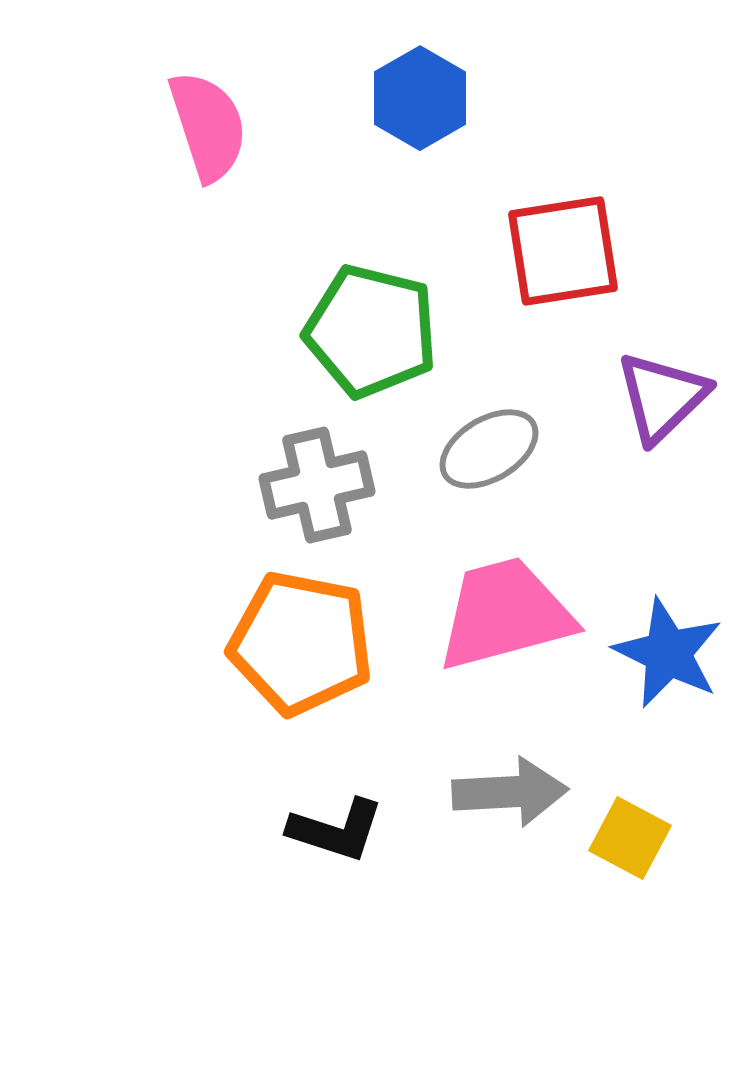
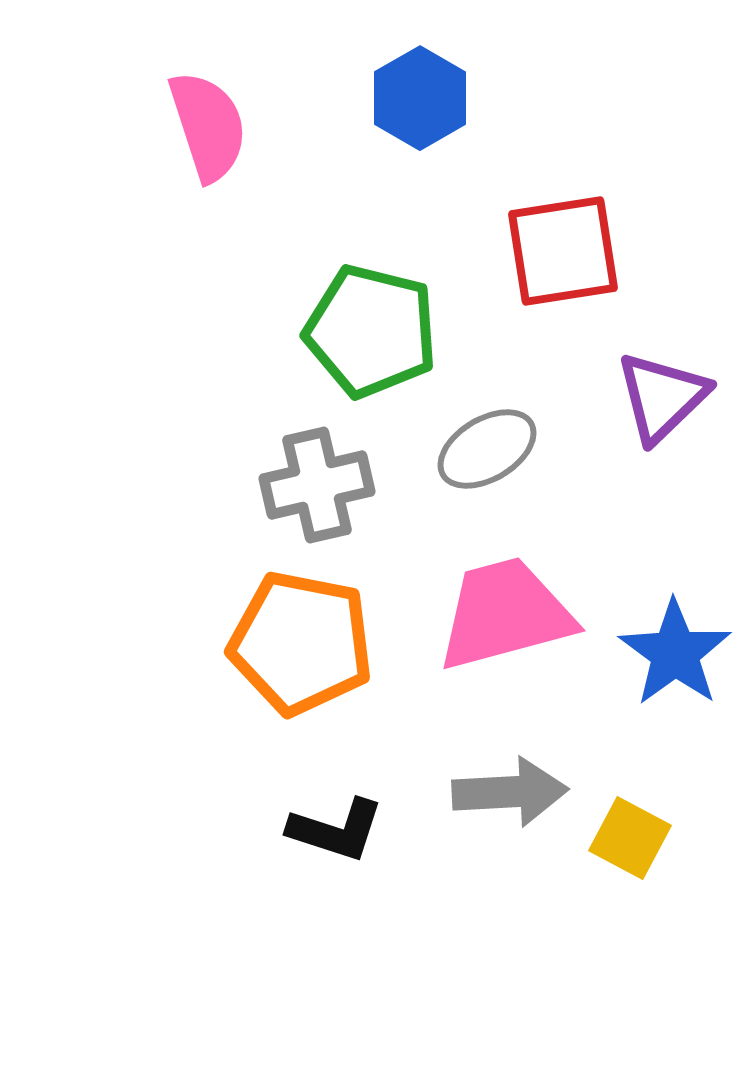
gray ellipse: moved 2 px left
blue star: moved 7 px right; rotated 10 degrees clockwise
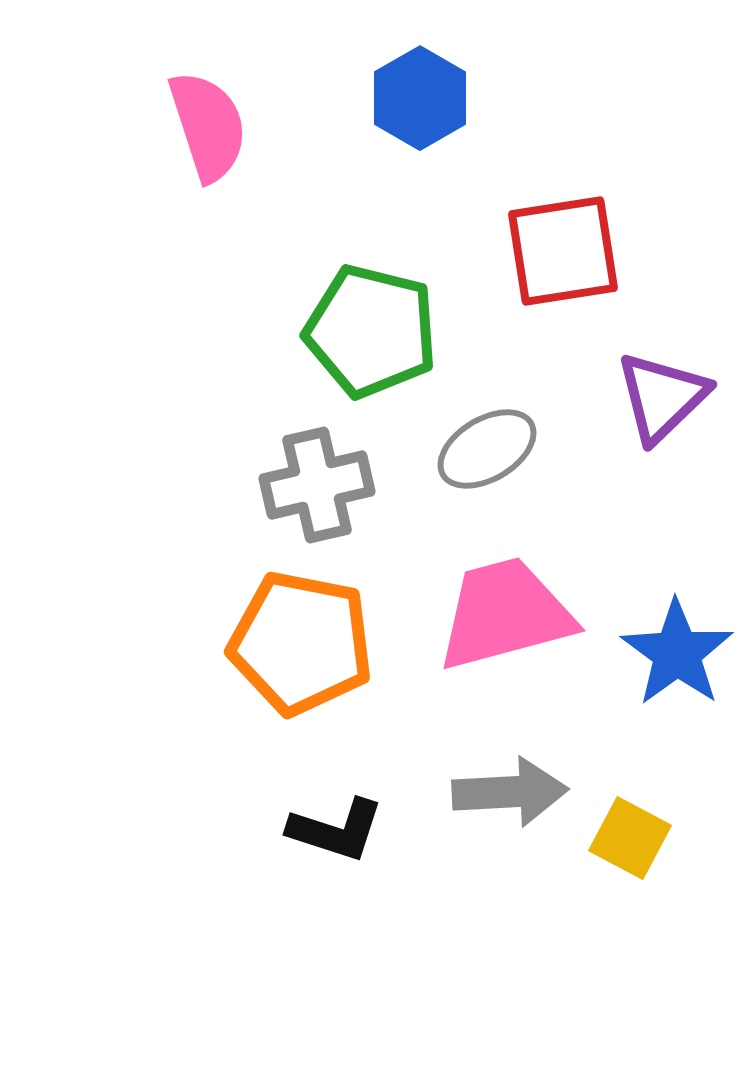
blue star: moved 2 px right
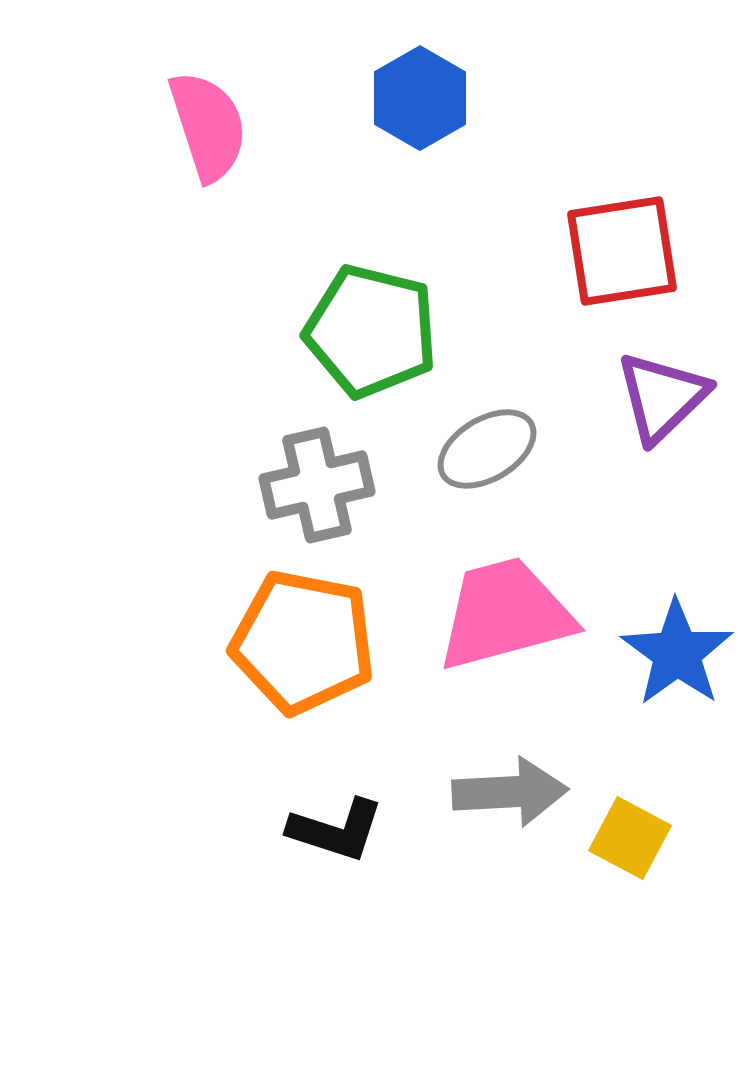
red square: moved 59 px right
orange pentagon: moved 2 px right, 1 px up
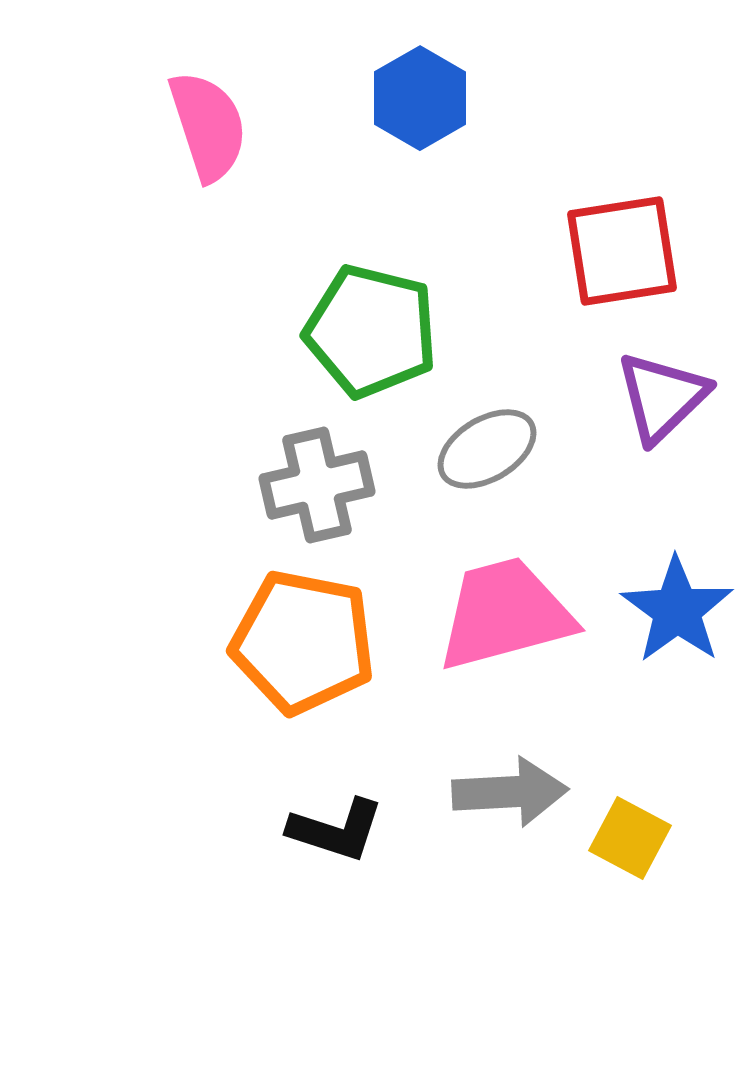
blue star: moved 43 px up
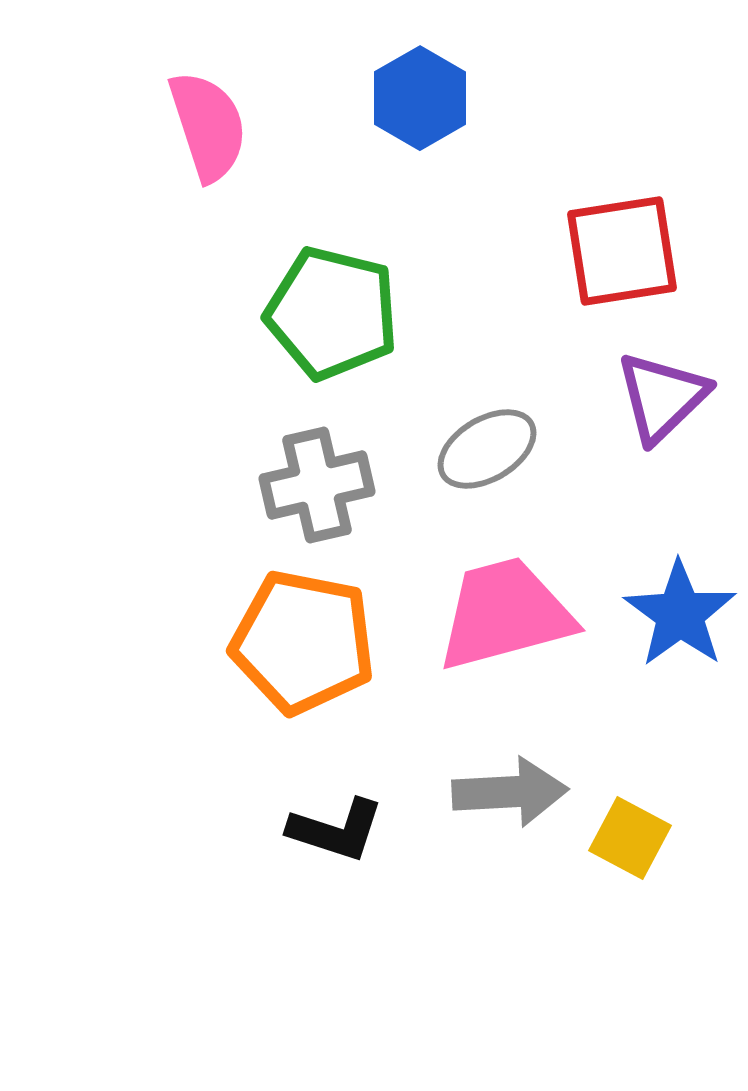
green pentagon: moved 39 px left, 18 px up
blue star: moved 3 px right, 4 px down
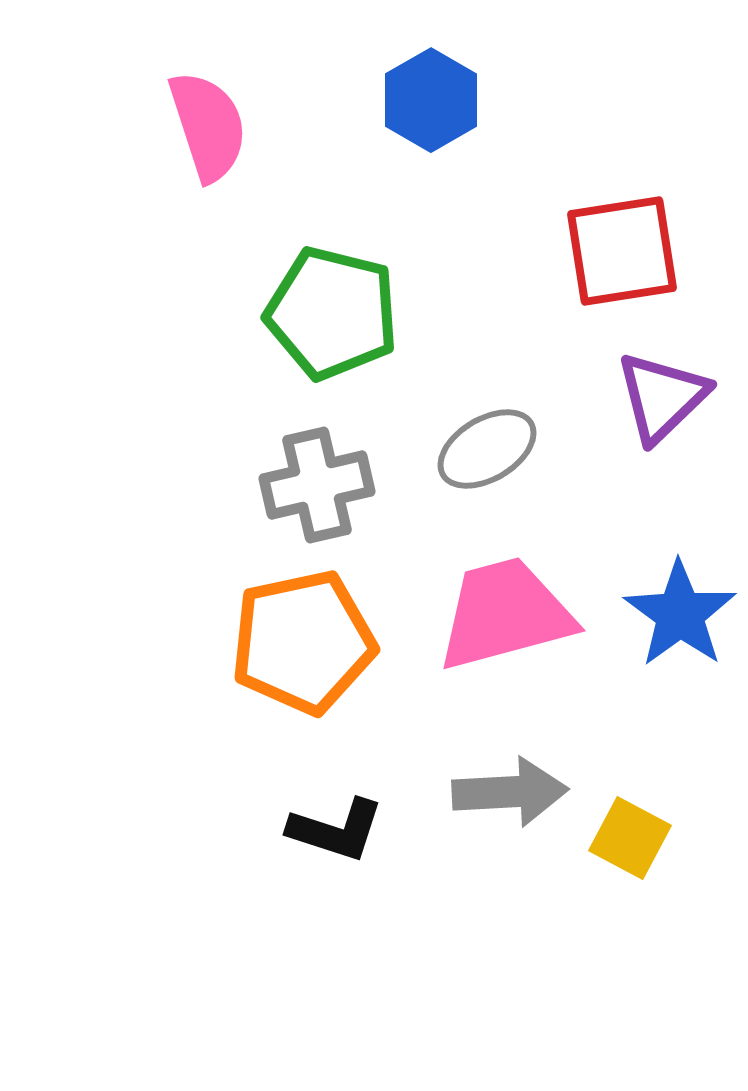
blue hexagon: moved 11 px right, 2 px down
orange pentagon: rotated 23 degrees counterclockwise
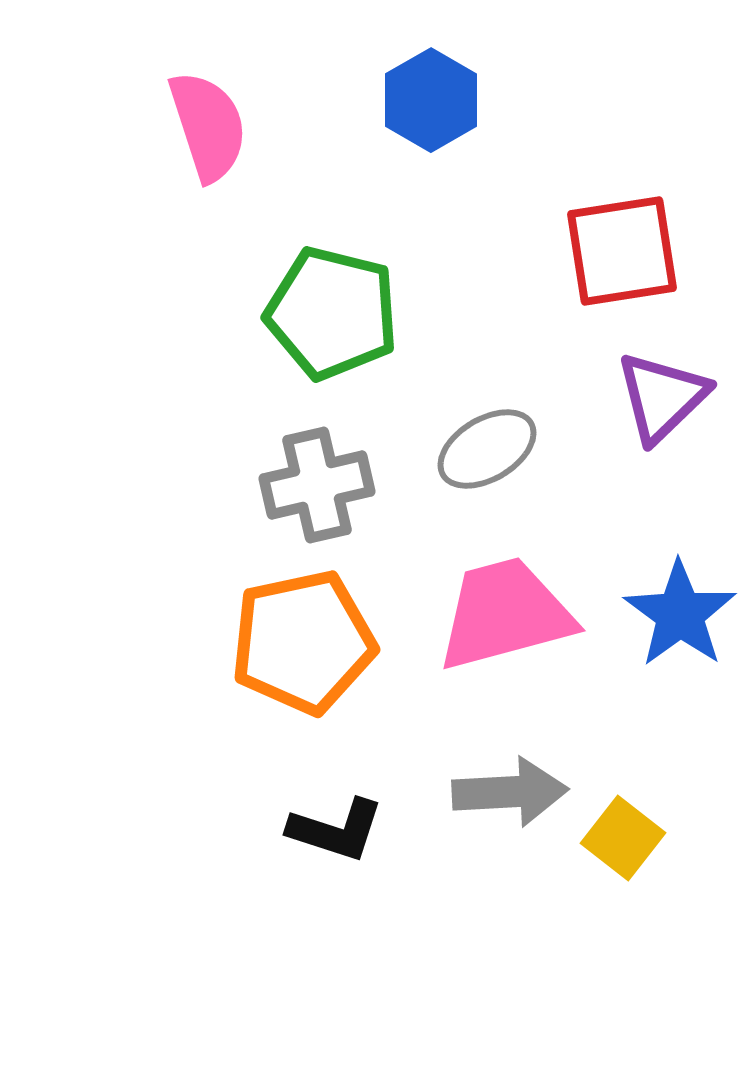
yellow square: moved 7 px left; rotated 10 degrees clockwise
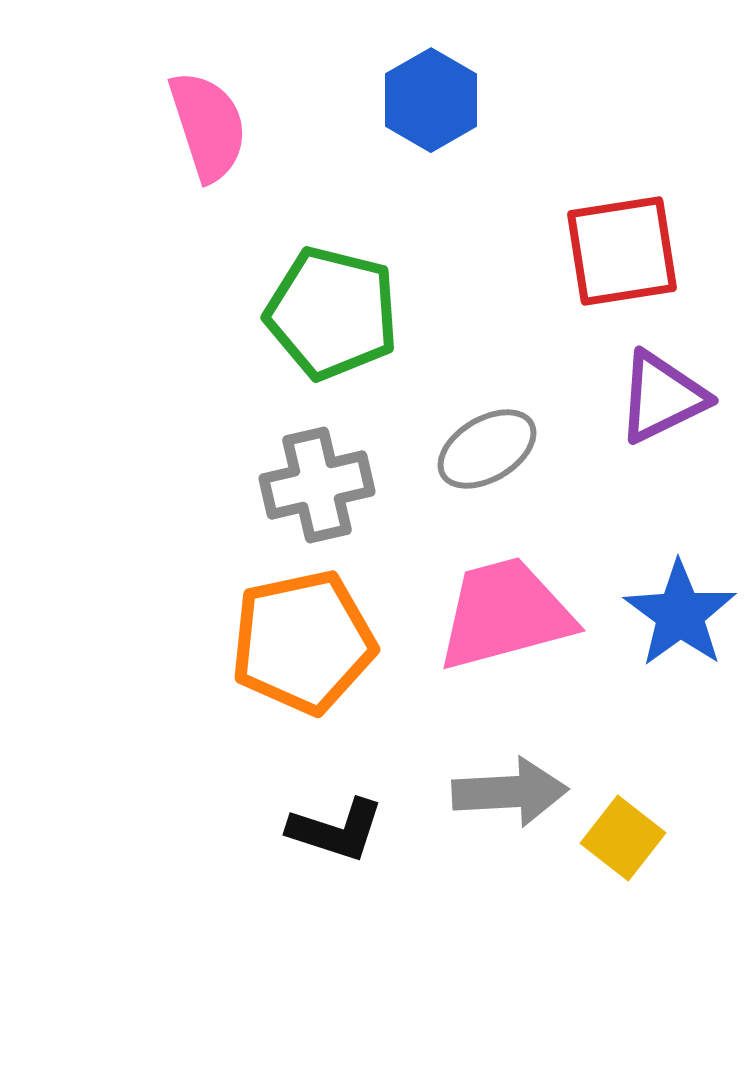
purple triangle: rotated 18 degrees clockwise
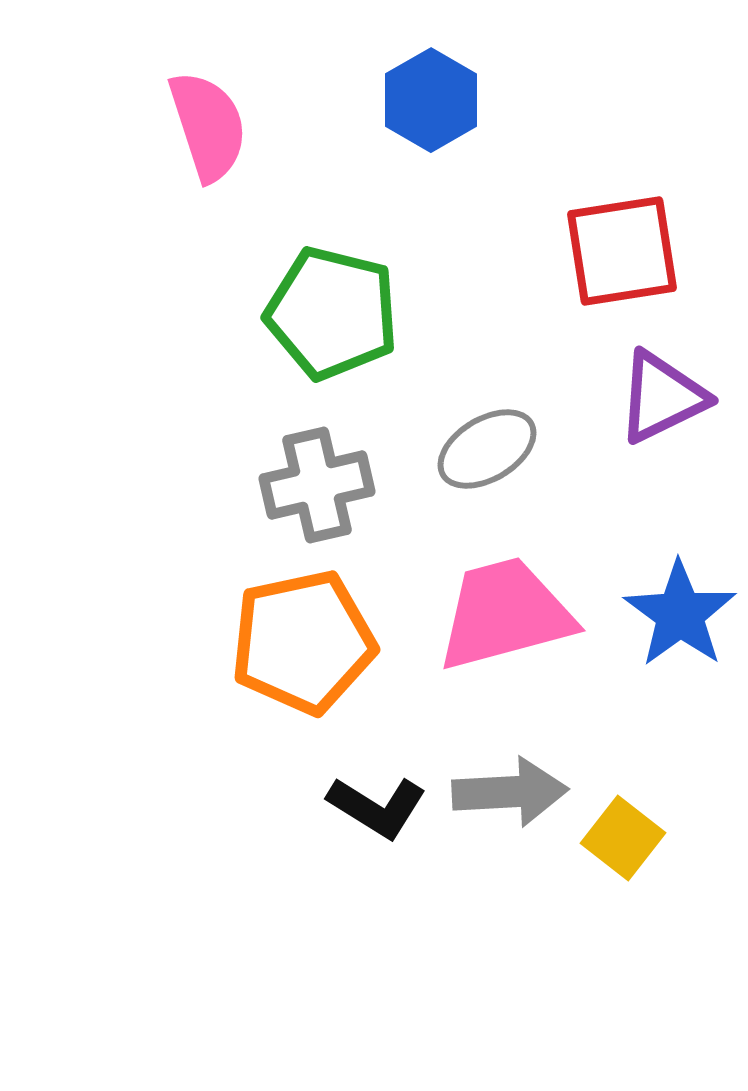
black L-shape: moved 41 px right, 23 px up; rotated 14 degrees clockwise
